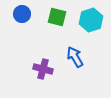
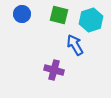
green square: moved 2 px right, 2 px up
blue arrow: moved 12 px up
purple cross: moved 11 px right, 1 px down
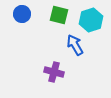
purple cross: moved 2 px down
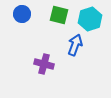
cyan hexagon: moved 1 px left, 1 px up
blue arrow: rotated 50 degrees clockwise
purple cross: moved 10 px left, 8 px up
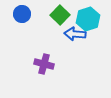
green square: moved 1 px right; rotated 30 degrees clockwise
cyan hexagon: moved 2 px left
blue arrow: moved 11 px up; rotated 105 degrees counterclockwise
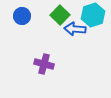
blue circle: moved 2 px down
cyan hexagon: moved 5 px right, 4 px up
blue arrow: moved 5 px up
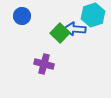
green square: moved 18 px down
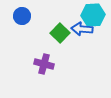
cyan hexagon: rotated 15 degrees clockwise
blue arrow: moved 7 px right
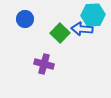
blue circle: moved 3 px right, 3 px down
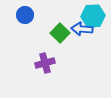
cyan hexagon: moved 1 px down
blue circle: moved 4 px up
purple cross: moved 1 px right, 1 px up; rotated 30 degrees counterclockwise
